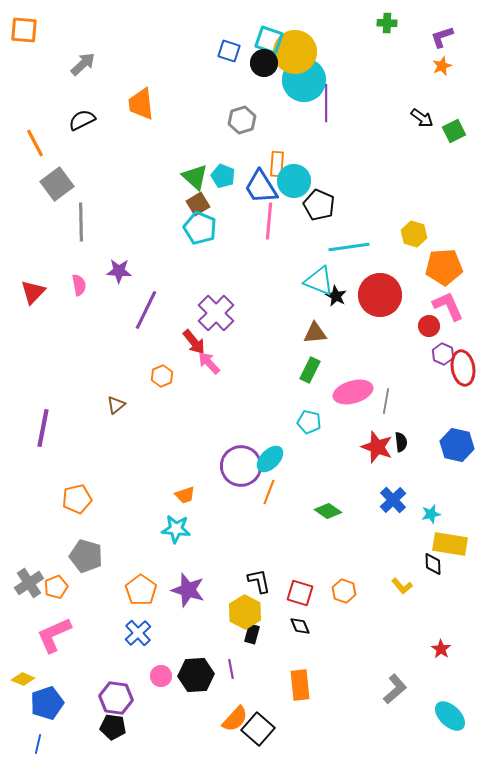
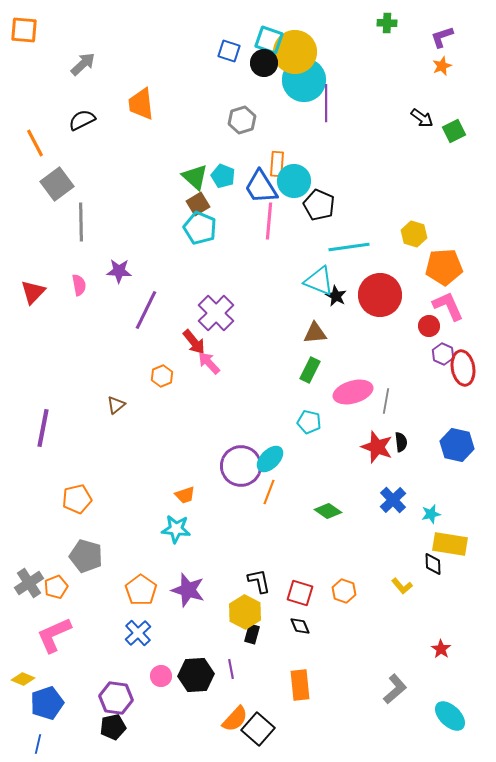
black pentagon at (113, 727): rotated 20 degrees counterclockwise
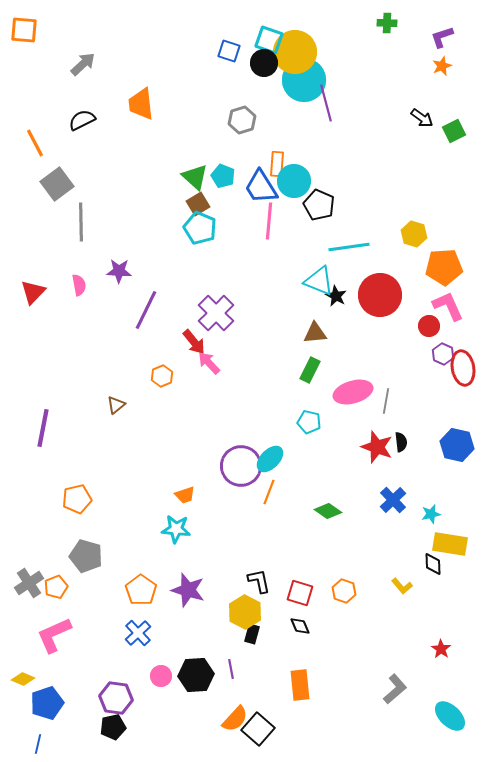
purple line at (326, 103): rotated 15 degrees counterclockwise
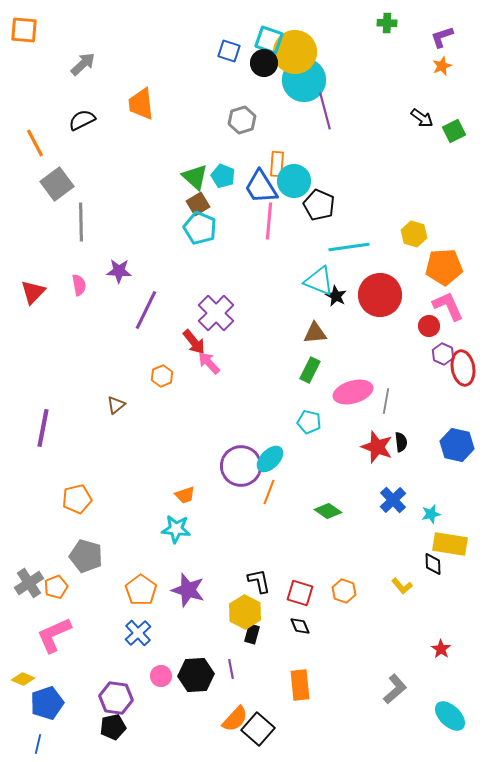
purple line at (326, 103): moved 1 px left, 8 px down
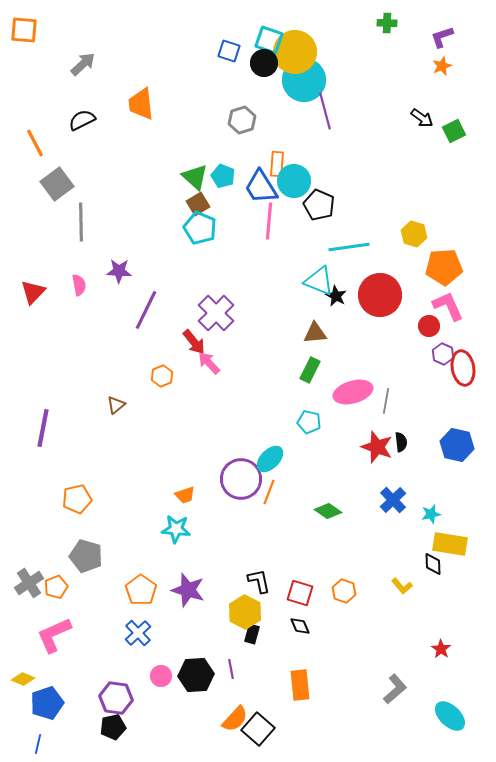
purple circle at (241, 466): moved 13 px down
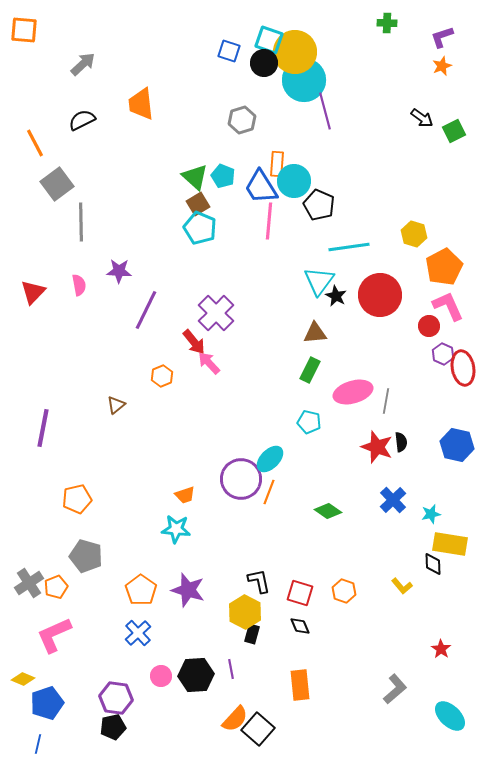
orange pentagon at (444, 267): rotated 24 degrees counterclockwise
cyan triangle at (319, 281): rotated 44 degrees clockwise
